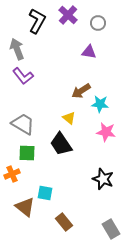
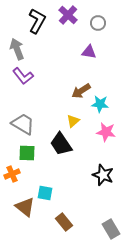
yellow triangle: moved 4 px right, 3 px down; rotated 40 degrees clockwise
black star: moved 4 px up
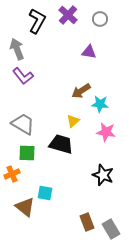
gray circle: moved 2 px right, 4 px up
black trapezoid: rotated 140 degrees clockwise
brown rectangle: moved 23 px right; rotated 18 degrees clockwise
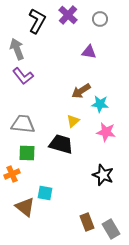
gray trapezoid: rotated 25 degrees counterclockwise
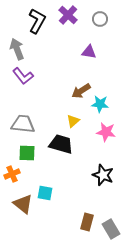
brown triangle: moved 2 px left, 3 px up
brown rectangle: rotated 36 degrees clockwise
